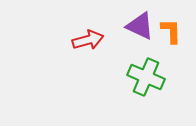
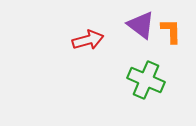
purple triangle: moved 1 px right, 1 px up; rotated 12 degrees clockwise
green cross: moved 3 px down
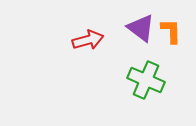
purple triangle: moved 3 px down
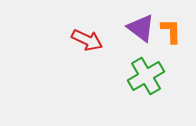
red arrow: moved 1 px left; rotated 40 degrees clockwise
green cross: moved 4 px up; rotated 36 degrees clockwise
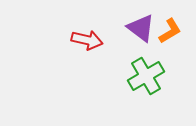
orange L-shape: moved 1 px left; rotated 60 degrees clockwise
red arrow: rotated 12 degrees counterclockwise
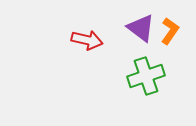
orange L-shape: rotated 24 degrees counterclockwise
green cross: rotated 12 degrees clockwise
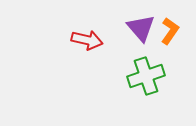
purple triangle: rotated 12 degrees clockwise
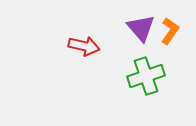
red arrow: moved 3 px left, 6 px down
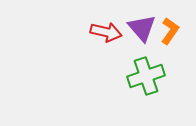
purple triangle: moved 1 px right
red arrow: moved 22 px right, 14 px up
